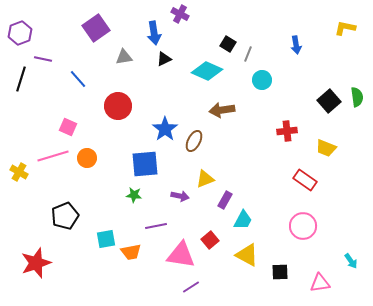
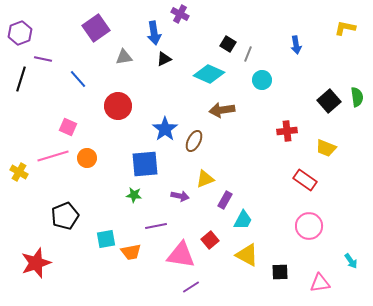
cyan diamond at (207, 71): moved 2 px right, 3 px down
pink circle at (303, 226): moved 6 px right
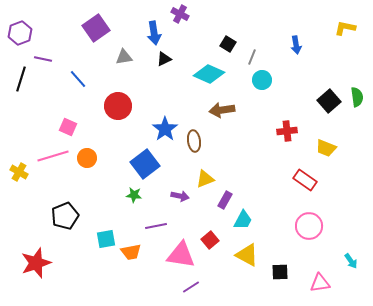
gray line at (248, 54): moved 4 px right, 3 px down
brown ellipse at (194, 141): rotated 35 degrees counterclockwise
blue square at (145, 164): rotated 32 degrees counterclockwise
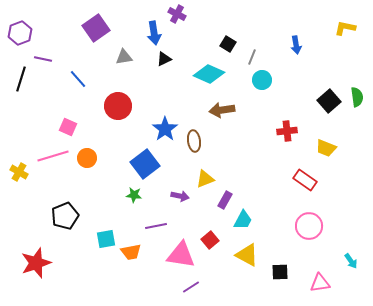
purple cross at (180, 14): moved 3 px left
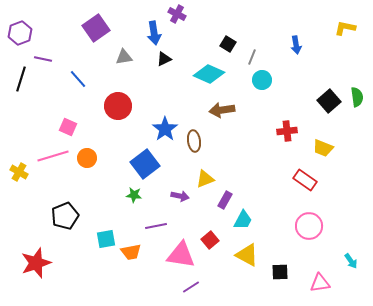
yellow trapezoid at (326, 148): moved 3 px left
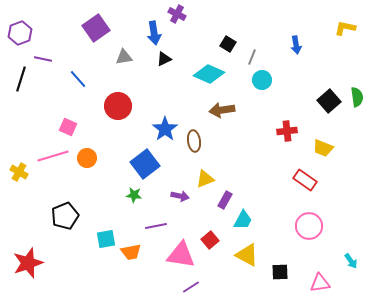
red star at (36, 263): moved 8 px left
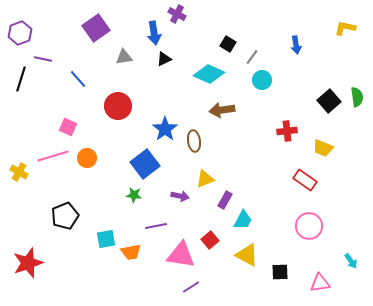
gray line at (252, 57): rotated 14 degrees clockwise
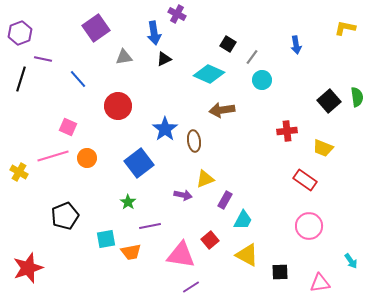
blue square at (145, 164): moved 6 px left, 1 px up
green star at (134, 195): moved 6 px left, 7 px down; rotated 28 degrees clockwise
purple arrow at (180, 196): moved 3 px right, 1 px up
purple line at (156, 226): moved 6 px left
red star at (28, 263): moved 5 px down
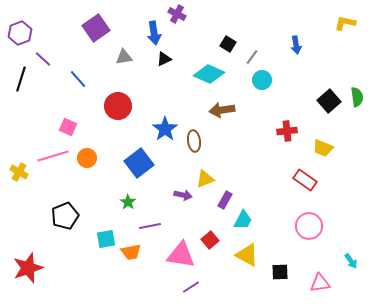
yellow L-shape at (345, 28): moved 5 px up
purple line at (43, 59): rotated 30 degrees clockwise
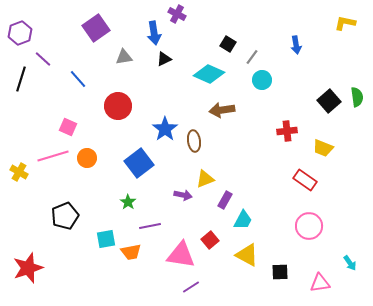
cyan arrow at (351, 261): moved 1 px left, 2 px down
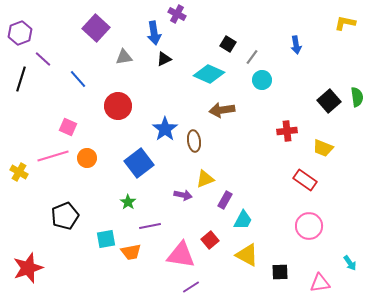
purple square at (96, 28): rotated 12 degrees counterclockwise
